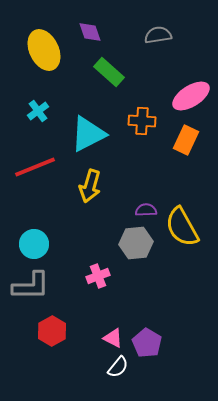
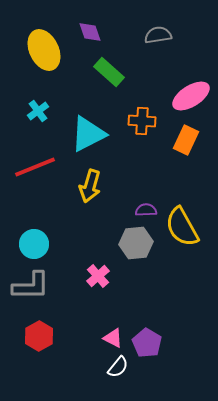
pink cross: rotated 20 degrees counterclockwise
red hexagon: moved 13 px left, 5 px down
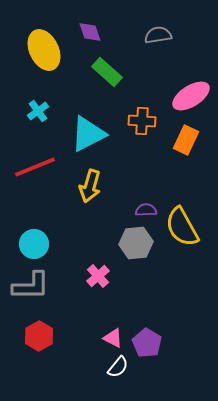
green rectangle: moved 2 px left
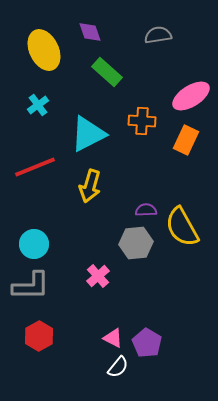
cyan cross: moved 6 px up
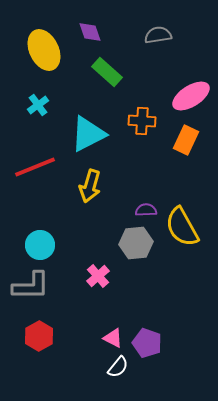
cyan circle: moved 6 px right, 1 px down
purple pentagon: rotated 12 degrees counterclockwise
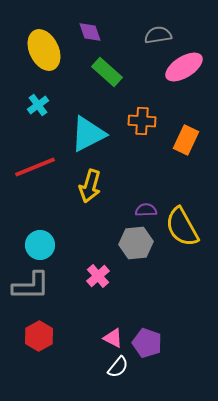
pink ellipse: moved 7 px left, 29 px up
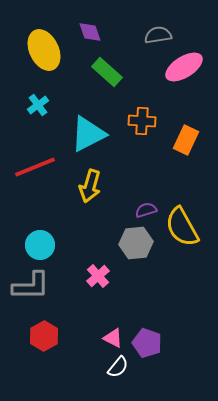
purple semicircle: rotated 15 degrees counterclockwise
red hexagon: moved 5 px right
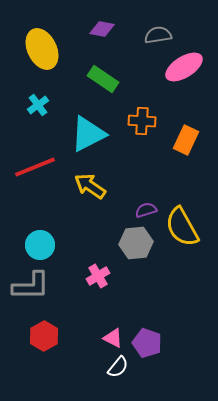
purple diamond: moved 12 px right, 3 px up; rotated 60 degrees counterclockwise
yellow ellipse: moved 2 px left, 1 px up
green rectangle: moved 4 px left, 7 px down; rotated 8 degrees counterclockwise
yellow arrow: rotated 108 degrees clockwise
pink cross: rotated 10 degrees clockwise
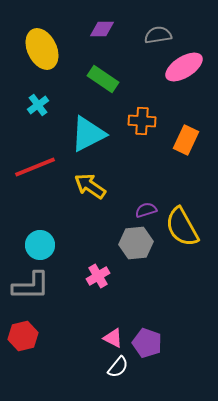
purple diamond: rotated 10 degrees counterclockwise
red hexagon: moved 21 px left; rotated 16 degrees clockwise
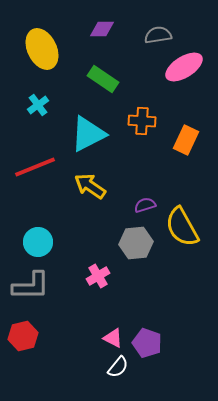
purple semicircle: moved 1 px left, 5 px up
cyan circle: moved 2 px left, 3 px up
